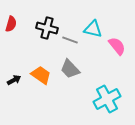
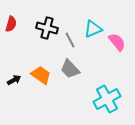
cyan triangle: rotated 36 degrees counterclockwise
gray line: rotated 42 degrees clockwise
pink semicircle: moved 4 px up
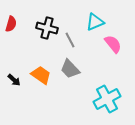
cyan triangle: moved 2 px right, 7 px up
pink semicircle: moved 4 px left, 2 px down
black arrow: rotated 72 degrees clockwise
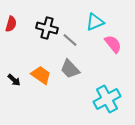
gray line: rotated 21 degrees counterclockwise
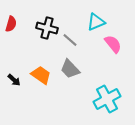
cyan triangle: moved 1 px right
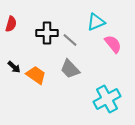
black cross: moved 5 px down; rotated 15 degrees counterclockwise
orange trapezoid: moved 5 px left
black arrow: moved 13 px up
